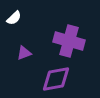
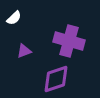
purple triangle: moved 2 px up
purple diamond: rotated 8 degrees counterclockwise
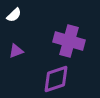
white semicircle: moved 3 px up
purple triangle: moved 8 px left
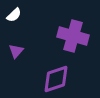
purple cross: moved 4 px right, 5 px up
purple triangle: rotated 28 degrees counterclockwise
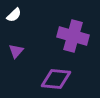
purple diamond: rotated 24 degrees clockwise
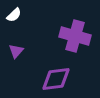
purple cross: moved 2 px right
purple diamond: rotated 12 degrees counterclockwise
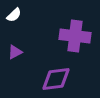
purple cross: rotated 8 degrees counterclockwise
purple triangle: moved 1 px left, 1 px down; rotated 21 degrees clockwise
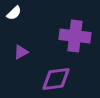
white semicircle: moved 2 px up
purple triangle: moved 6 px right
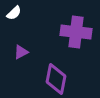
purple cross: moved 1 px right, 4 px up
purple diamond: rotated 72 degrees counterclockwise
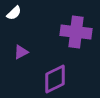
purple diamond: moved 1 px left; rotated 52 degrees clockwise
